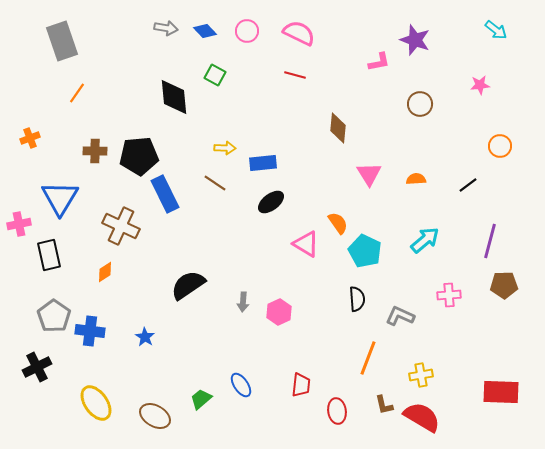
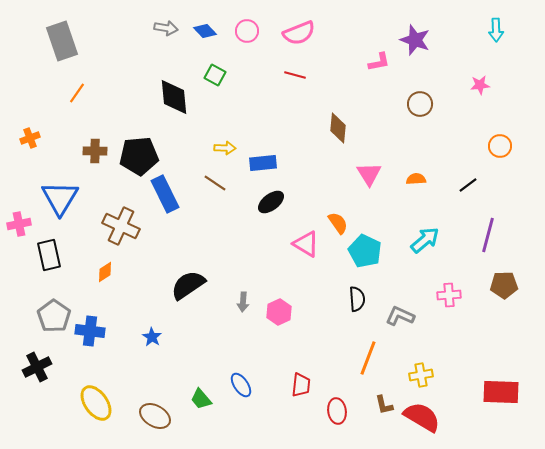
cyan arrow at (496, 30): rotated 50 degrees clockwise
pink semicircle at (299, 33): rotated 132 degrees clockwise
purple line at (490, 241): moved 2 px left, 6 px up
blue star at (145, 337): moved 7 px right
green trapezoid at (201, 399): rotated 90 degrees counterclockwise
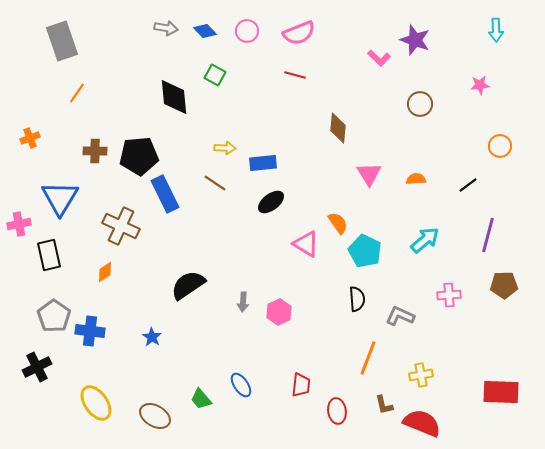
pink L-shape at (379, 62): moved 4 px up; rotated 55 degrees clockwise
red semicircle at (422, 417): moved 6 px down; rotated 9 degrees counterclockwise
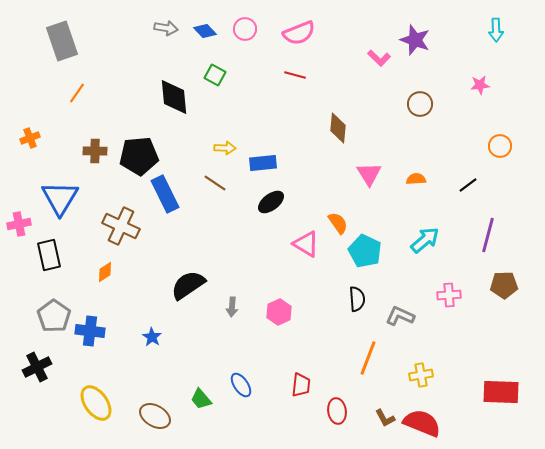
pink circle at (247, 31): moved 2 px left, 2 px up
gray arrow at (243, 302): moved 11 px left, 5 px down
brown L-shape at (384, 405): moved 1 px right, 13 px down; rotated 15 degrees counterclockwise
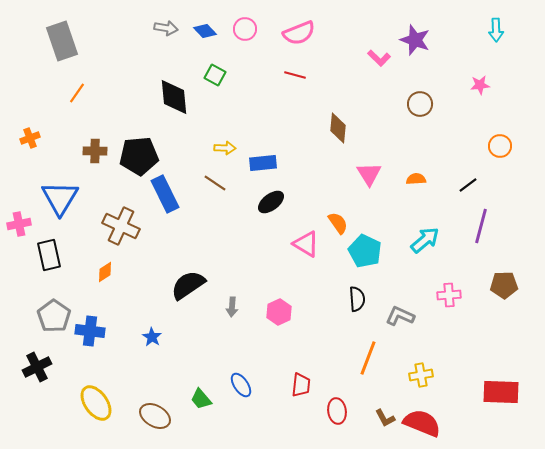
purple line at (488, 235): moved 7 px left, 9 px up
